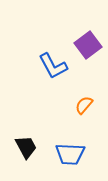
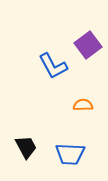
orange semicircle: moved 1 px left; rotated 48 degrees clockwise
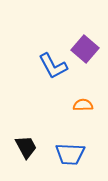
purple square: moved 3 px left, 4 px down; rotated 12 degrees counterclockwise
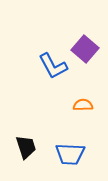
black trapezoid: rotated 10 degrees clockwise
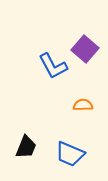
black trapezoid: rotated 40 degrees clockwise
blue trapezoid: rotated 20 degrees clockwise
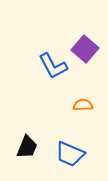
black trapezoid: moved 1 px right
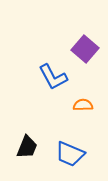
blue L-shape: moved 11 px down
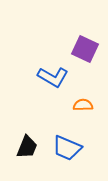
purple square: rotated 16 degrees counterclockwise
blue L-shape: rotated 32 degrees counterclockwise
blue trapezoid: moved 3 px left, 6 px up
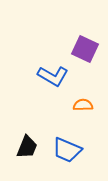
blue L-shape: moved 1 px up
blue trapezoid: moved 2 px down
